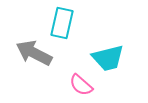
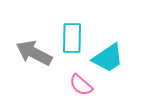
cyan rectangle: moved 10 px right, 15 px down; rotated 12 degrees counterclockwise
cyan trapezoid: rotated 20 degrees counterclockwise
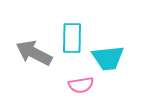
cyan trapezoid: rotated 28 degrees clockwise
pink semicircle: rotated 50 degrees counterclockwise
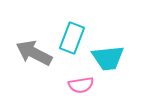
cyan rectangle: rotated 20 degrees clockwise
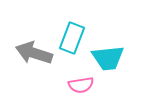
gray arrow: rotated 9 degrees counterclockwise
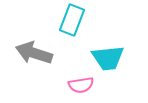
cyan rectangle: moved 18 px up
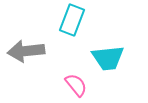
gray arrow: moved 8 px left, 2 px up; rotated 24 degrees counterclockwise
pink semicircle: moved 5 px left; rotated 120 degrees counterclockwise
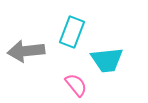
cyan rectangle: moved 12 px down
cyan trapezoid: moved 1 px left, 2 px down
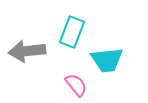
gray arrow: moved 1 px right
